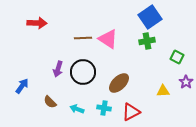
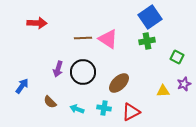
purple star: moved 2 px left, 2 px down; rotated 16 degrees clockwise
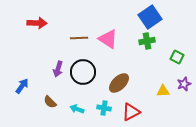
brown line: moved 4 px left
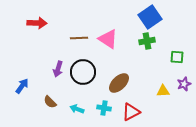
green square: rotated 24 degrees counterclockwise
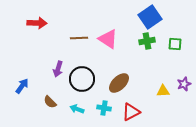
green square: moved 2 px left, 13 px up
black circle: moved 1 px left, 7 px down
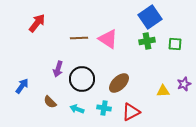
red arrow: rotated 54 degrees counterclockwise
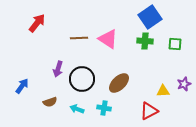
green cross: moved 2 px left; rotated 14 degrees clockwise
brown semicircle: rotated 64 degrees counterclockwise
red triangle: moved 18 px right, 1 px up
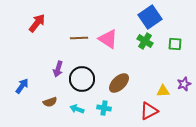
green cross: rotated 28 degrees clockwise
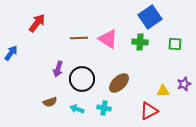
green cross: moved 5 px left, 1 px down; rotated 28 degrees counterclockwise
blue arrow: moved 11 px left, 33 px up
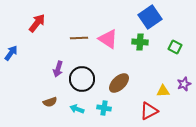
green square: moved 3 px down; rotated 24 degrees clockwise
